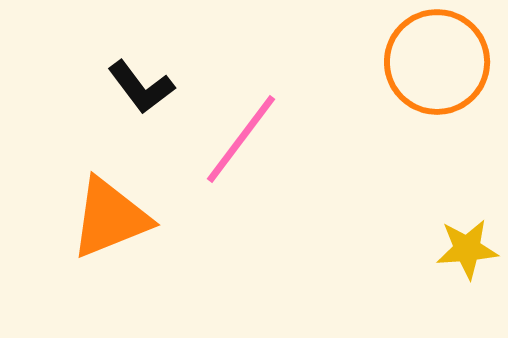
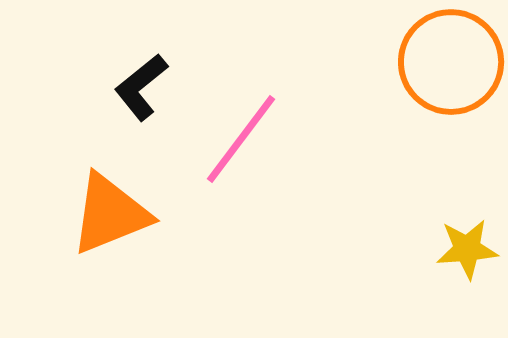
orange circle: moved 14 px right
black L-shape: rotated 88 degrees clockwise
orange triangle: moved 4 px up
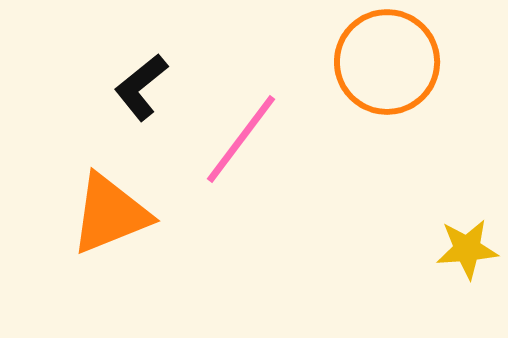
orange circle: moved 64 px left
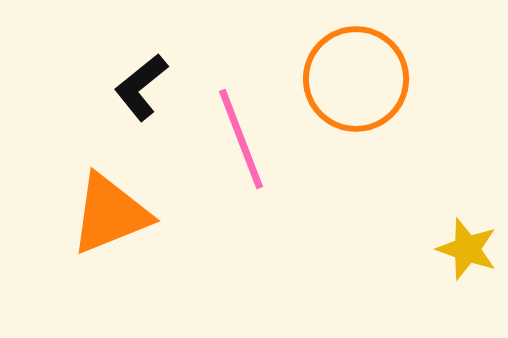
orange circle: moved 31 px left, 17 px down
pink line: rotated 58 degrees counterclockwise
yellow star: rotated 24 degrees clockwise
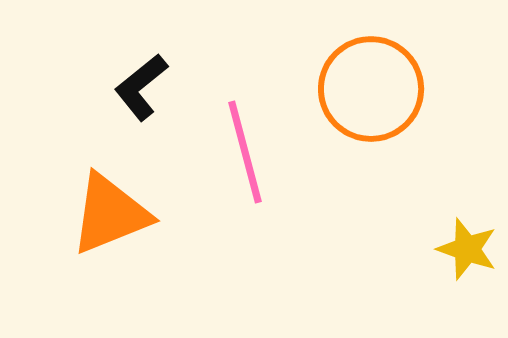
orange circle: moved 15 px right, 10 px down
pink line: moved 4 px right, 13 px down; rotated 6 degrees clockwise
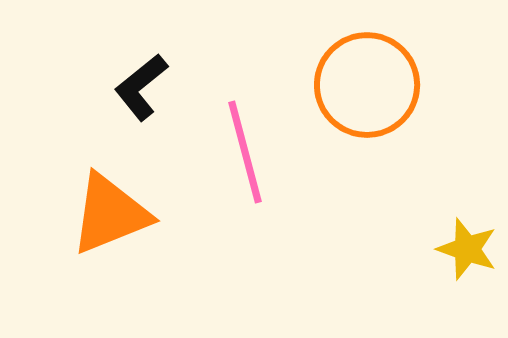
orange circle: moved 4 px left, 4 px up
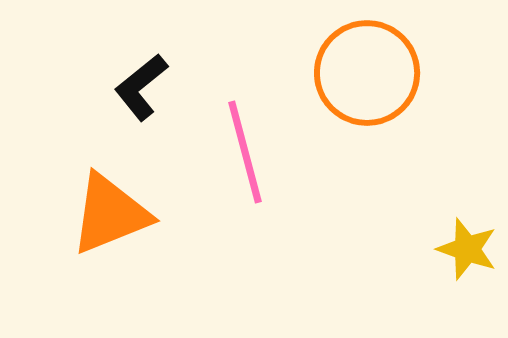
orange circle: moved 12 px up
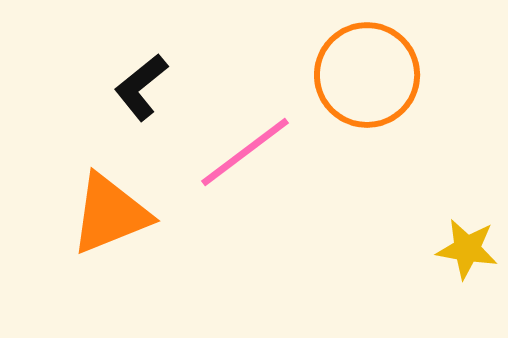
orange circle: moved 2 px down
pink line: rotated 68 degrees clockwise
yellow star: rotated 10 degrees counterclockwise
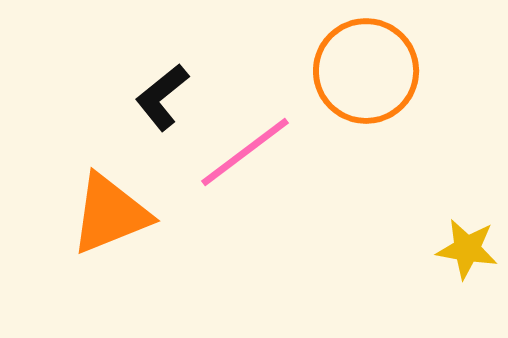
orange circle: moved 1 px left, 4 px up
black L-shape: moved 21 px right, 10 px down
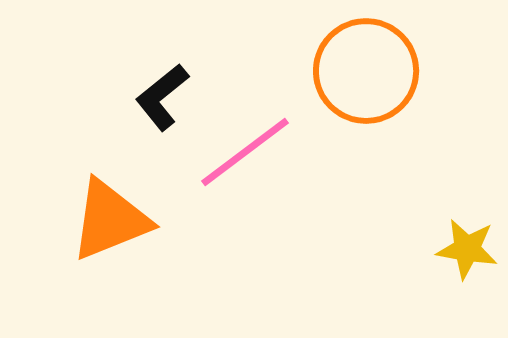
orange triangle: moved 6 px down
